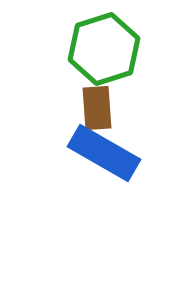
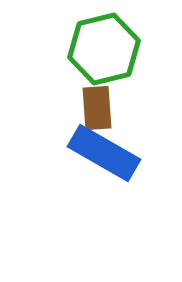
green hexagon: rotated 4 degrees clockwise
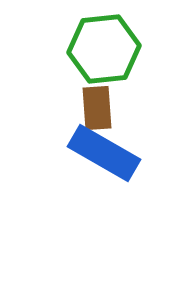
green hexagon: rotated 8 degrees clockwise
